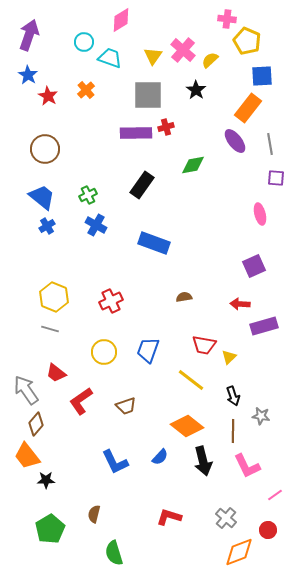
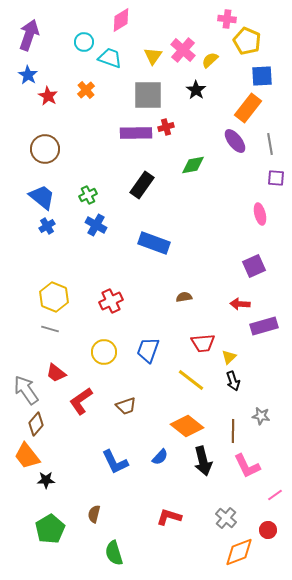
red trapezoid at (204, 345): moved 1 px left, 2 px up; rotated 15 degrees counterclockwise
black arrow at (233, 396): moved 15 px up
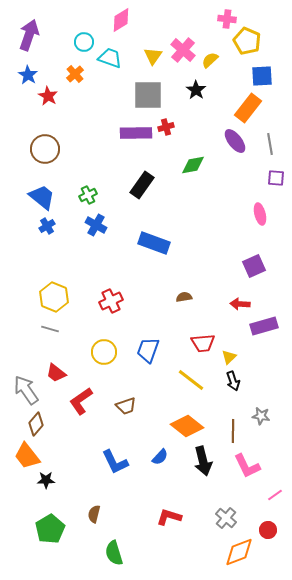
orange cross at (86, 90): moved 11 px left, 16 px up
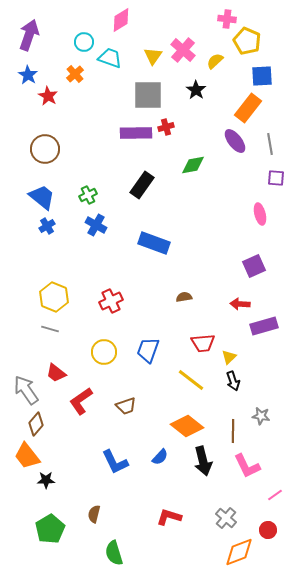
yellow semicircle at (210, 60): moved 5 px right, 1 px down
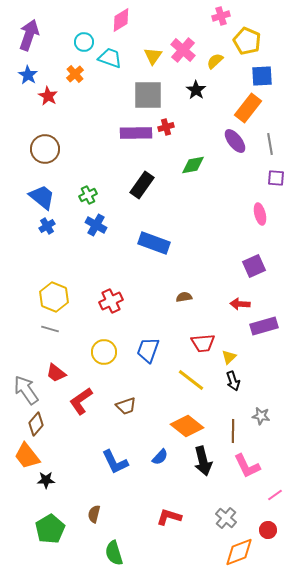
pink cross at (227, 19): moved 6 px left, 3 px up; rotated 24 degrees counterclockwise
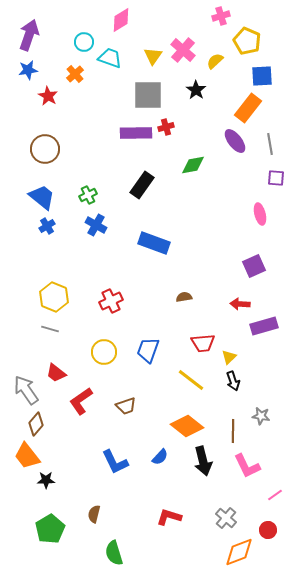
blue star at (28, 75): moved 5 px up; rotated 30 degrees clockwise
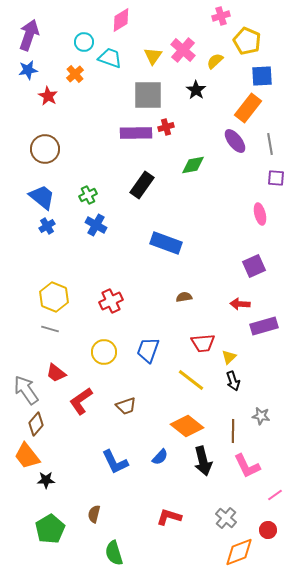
blue rectangle at (154, 243): moved 12 px right
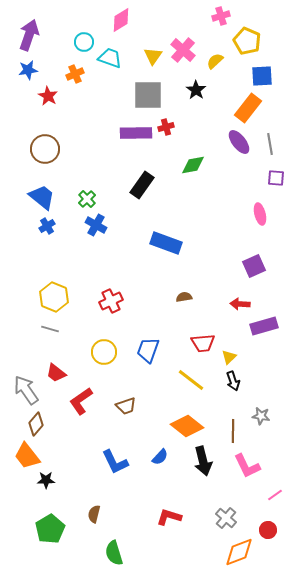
orange cross at (75, 74): rotated 18 degrees clockwise
purple ellipse at (235, 141): moved 4 px right, 1 px down
green cross at (88, 195): moved 1 px left, 4 px down; rotated 18 degrees counterclockwise
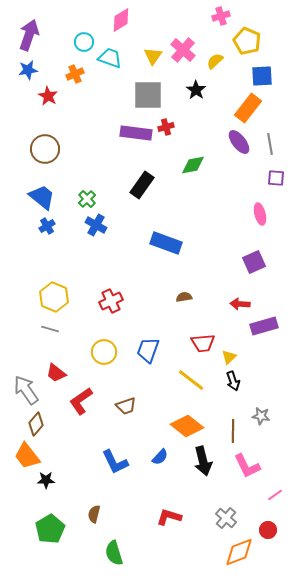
purple rectangle at (136, 133): rotated 8 degrees clockwise
purple square at (254, 266): moved 4 px up
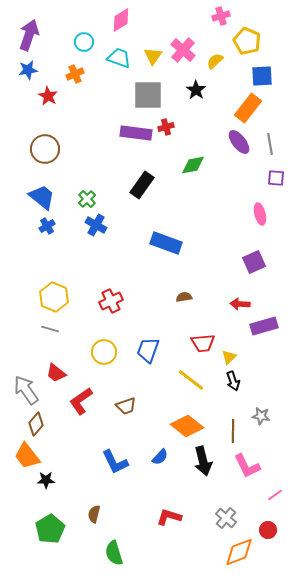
cyan trapezoid at (110, 58): moved 9 px right
